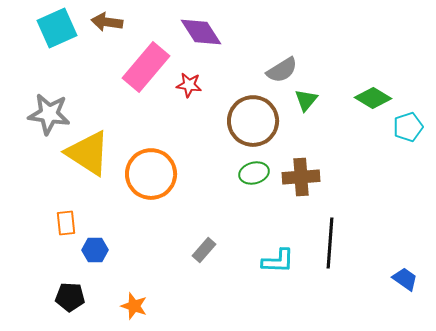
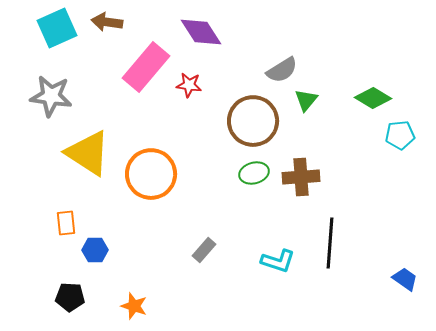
gray star: moved 2 px right, 18 px up
cyan pentagon: moved 8 px left, 8 px down; rotated 12 degrees clockwise
cyan L-shape: rotated 16 degrees clockwise
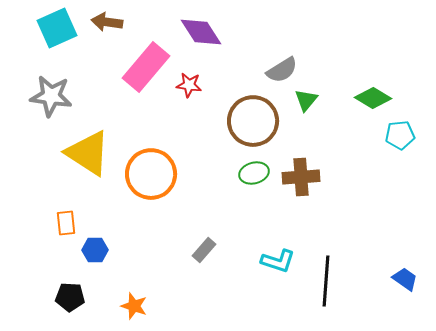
black line: moved 4 px left, 38 px down
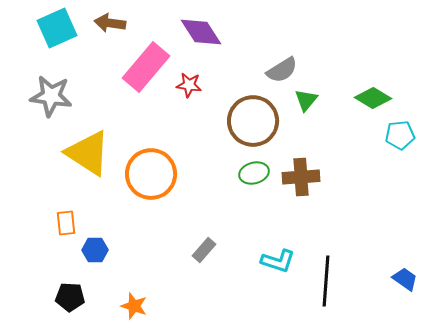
brown arrow: moved 3 px right, 1 px down
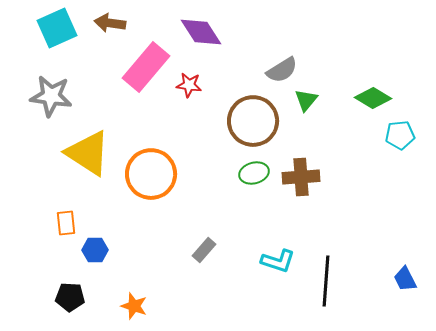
blue trapezoid: rotated 152 degrees counterclockwise
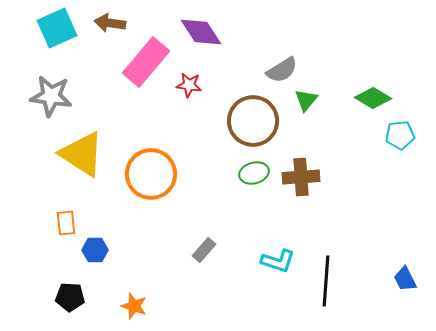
pink rectangle: moved 5 px up
yellow triangle: moved 6 px left, 1 px down
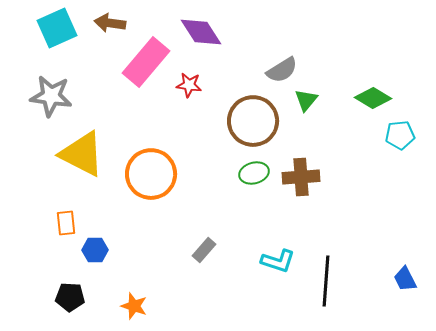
yellow triangle: rotated 6 degrees counterclockwise
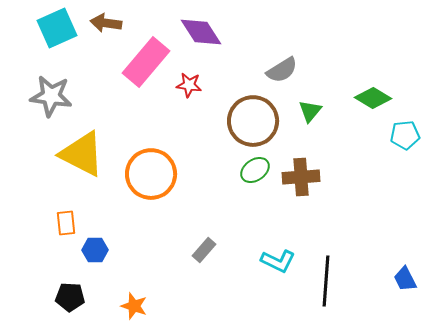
brown arrow: moved 4 px left
green triangle: moved 4 px right, 11 px down
cyan pentagon: moved 5 px right
green ellipse: moved 1 px right, 3 px up; rotated 20 degrees counterclockwise
cyan L-shape: rotated 8 degrees clockwise
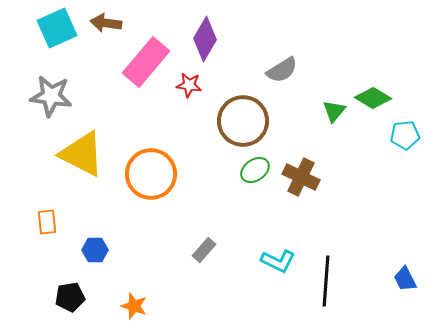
purple diamond: moved 4 px right, 7 px down; rotated 63 degrees clockwise
green triangle: moved 24 px right
brown circle: moved 10 px left
brown cross: rotated 30 degrees clockwise
orange rectangle: moved 19 px left, 1 px up
black pentagon: rotated 12 degrees counterclockwise
